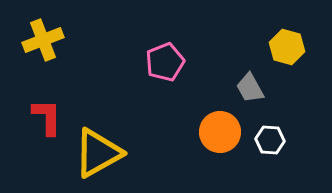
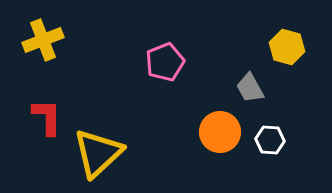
yellow triangle: rotated 14 degrees counterclockwise
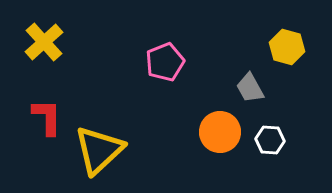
yellow cross: moved 1 px right, 2 px down; rotated 21 degrees counterclockwise
yellow triangle: moved 1 px right, 3 px up
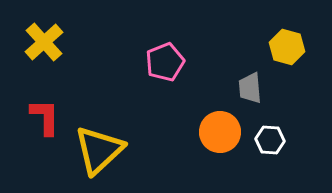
gray trapezoid: rotated 24 degrees clockwise
red L-shape: moved 2 px left
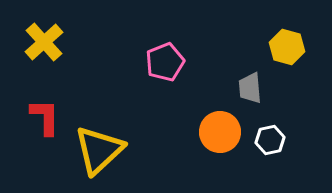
white hexagon: rotated 16 degrees counterclockwise
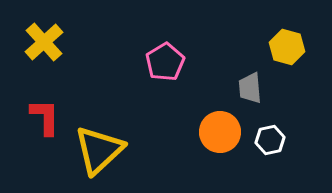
pink pentagon: rotated 9 degrees counterclockwise
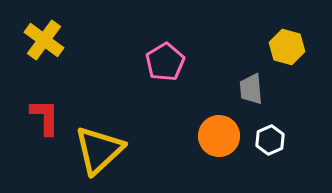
yellow cross: moved 2 px up; rotated 12 degrees counterclockwise
gray trapezoid: moved 1 px right, 1 px down
orange circle: moved 1 px left, 4 px down
white hexagon: rotated 12 degrees counterclockwise
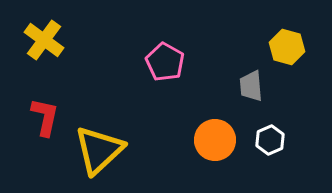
pink pentagon: rotated 12 degrees counterclockwise
gray trapezoid: moved 3 px up
red L-shape: rotated 12 degrees clockwise
orange circle: moved 4 px left, 4 px down
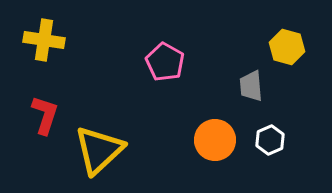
yellow cross: rotated 27 degrees counterclockwise
red L-shape: moved 2 px up; rotated 6 degrees clockwise
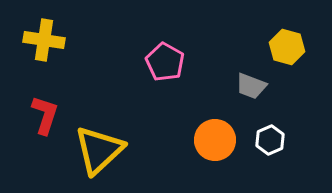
gray trapezoid: rotated 64 degrees counterclockwise
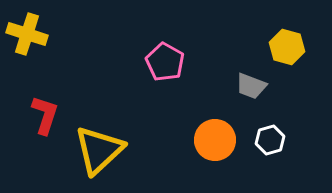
yellow cross: moved 17 px left, 6 px up; rotated 9 degrees clockwise
white hexagon: rotated 8 degrees clockwise
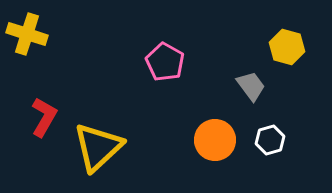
gray trapezoid: rotated 148 degrees counterclockwise
red L-shape: moved 1 px left, 2 px down; rotated 12 degrees clockwise
yellow triangle: moved 1 px left, 3 px up
